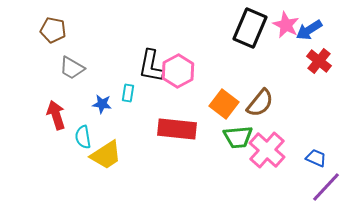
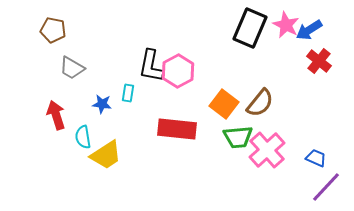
pink cross: rotated 6 degrees clockwise
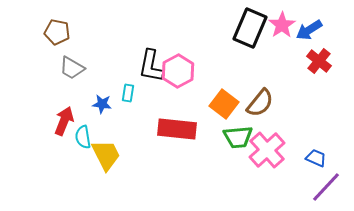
pink star: moved 4 px left; rotated 12 degrees clockwise
brown pentagon: moved 4 px right, 2 px down
red arrow: moved 8 px right, 6 px down; rotated 40 degrees clockwise
yellow trapezoid: rotated 84 degrees counterclockwise
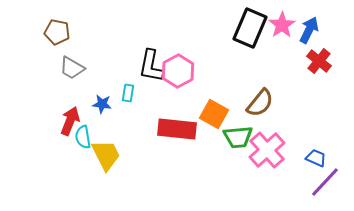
blue arrow: rotated 148 degrees clockwise
orange square: moved 10 px left, 10 px down; rotated 8 degrees counterclockwise
red arrow: moved 6 px right
purple line: moved 1 px left, 5 px up
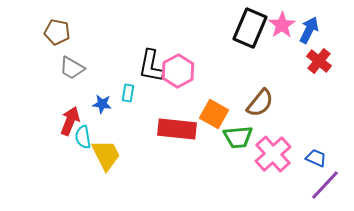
pink cross: moved 6 px right, 4 px down
purple line: moved 3 px down
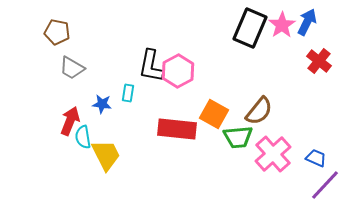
blue arrow: moved 2 px left, 8 px up
brown semicircle: moved 1 px left, 8 px down
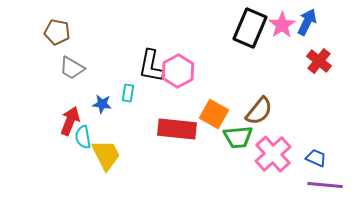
purple line: rotated 52 degrees clockwise
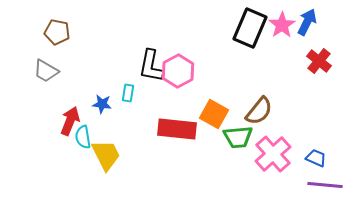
gray trapezoid: moved 26 px left, 3 px down
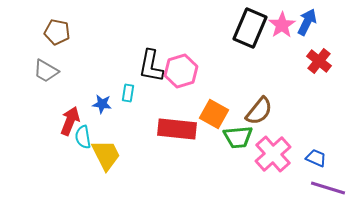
pink hexagon: moved 3 px right; rotated 12 degrees clockwise
purple line: moved 3 px right, 3 px down; rotated 12 degrees clockwise
